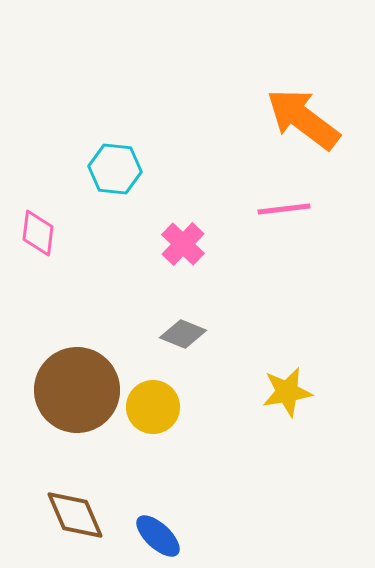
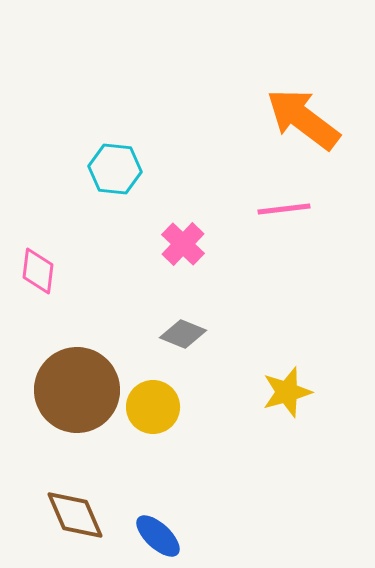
pink diamond: moved 38 px down
yellow star: rotated 6 degrees counterclockwise
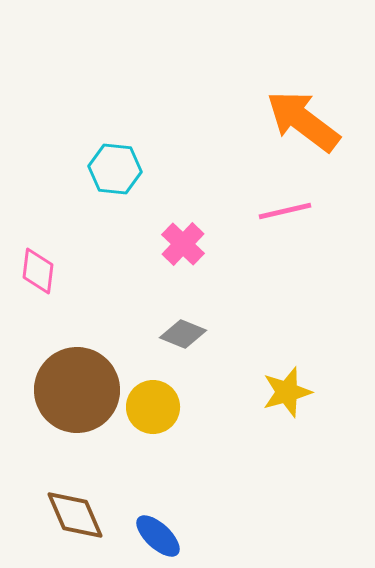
orange arrow: moved 2 px down
pink line: moved 1 px right, 2 px down; rotated 6 degrees counterclockwise
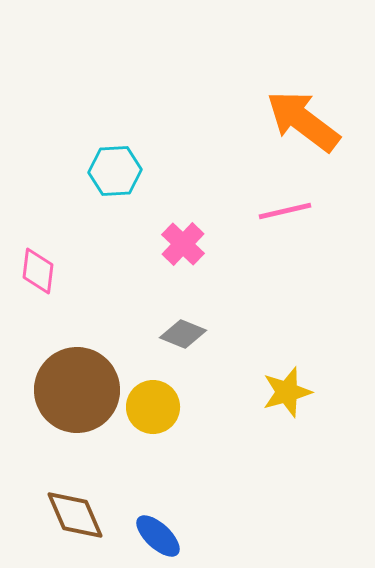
cyan hexagon: moved 2 px down; rotated 9 degrees counterclockwise
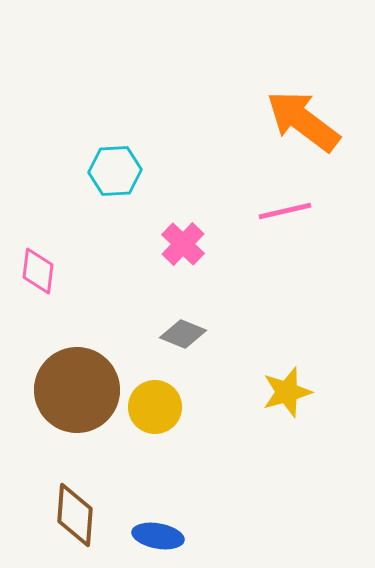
yellow circle: moved 2 px right
brown diamond: rotated 28 degrees clockwise
blue ellipse: rotated 33 degrees counterclockwise
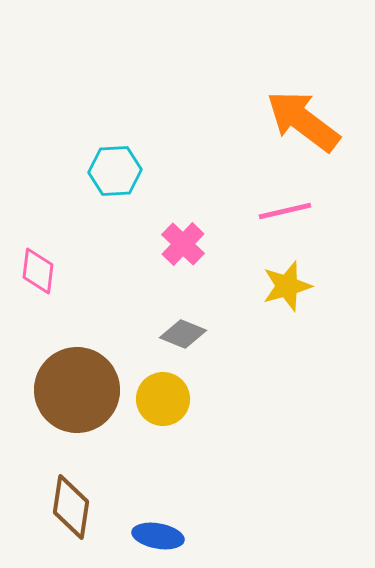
yellow star: moved 106 px up
yellow circle: moved 8 px right, 8 px up
brown diamond: moved 4 px left, 8 px up; rotated 4 degrees clockwise
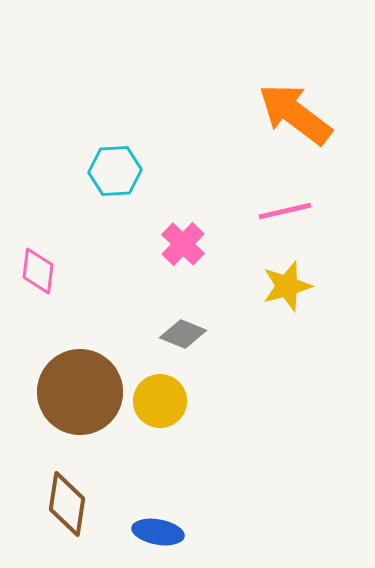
orange arrow: moved 8 px left, 7 px up
brown circle: moved 3 px right, 2 px down
yellow circle: moved 3 px left, 2 px down
brown diamond: moved 4 px left, 3 px up
blue ellipse: moved 4 px up
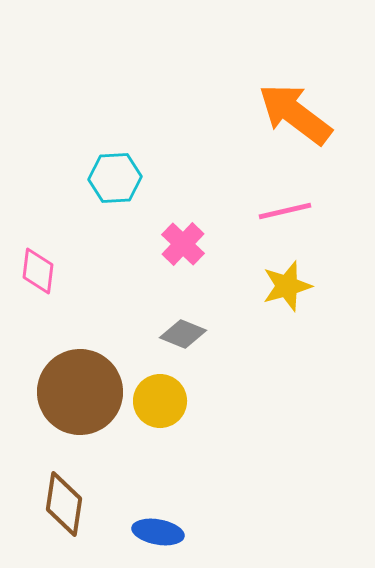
cyan hexagon: moved 7 px down
brown diamond: moved 3 px left
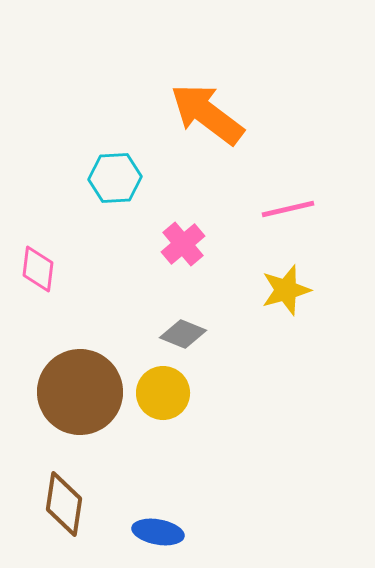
orange arrow: moved 88 px left
pink line: moved 3 px right, 2 px up
pink cross: rotated 6 degrees clockwise
pink diamond: moved 2 px up
yellow star: moved 1 px left, 4 px down
yellow circle: moved 3 px right, 8 px up
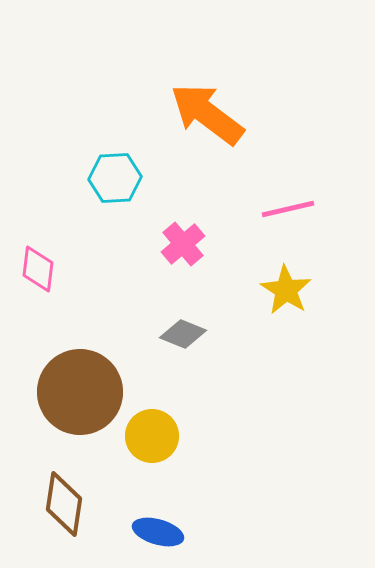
yellow star: rotated 24 degrees counterclockwise
yellow circle: moved 11 px left, 43 px down
blue ellipse: rotated 6 degrees clockwise
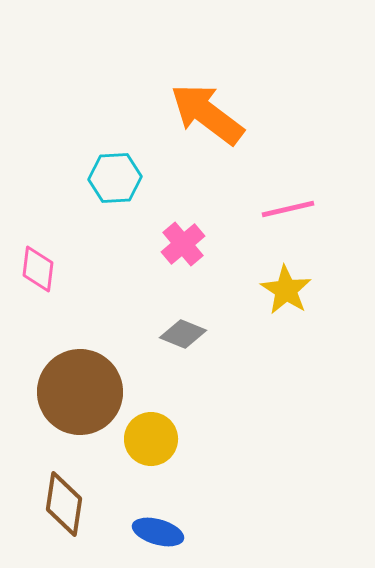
yellow circle: moved 1 px left, 3 px down
